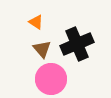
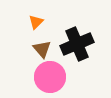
orange triangle: rotated 42 degrees clockwise
pink circle: moved 1 px left, 2 px up
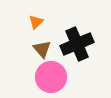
pink circle: moved 1 px right
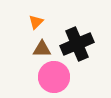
brown triangle: rotated 48 degrees counterclockwise
pink circle: moved 3 px right
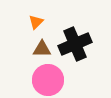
black cross: moved 2 px left
pink circle: moved 6 px left, 3 px down
